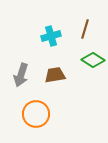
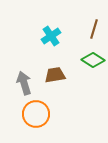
brown line: moved 9 px right
cyan cross: rotated 18 degrees counterclockwise
gray arrow: moved 3 px right, 8 px down; rotated 145 degrees clockwise
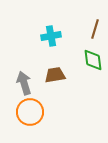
brown line: moved 1 px right
cyan cross: rotated 24 degrees clockwise
green diamond: rotated 50 degrees clockwise
orange circle: moved 6 px left, 2 px up
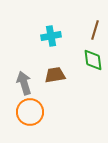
brown line: moved 1 px down
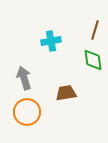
cyan cross: moved 5 px down
brown trapezoid: moved 11 px right, 18 px down
gray arrow: moved 5 px up
orange circle: moved 3 px left
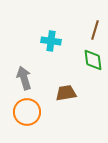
cyan cross: rotated 18 degrees clockwise
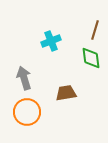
cyan cross: rotated 30 degrees counterclockwise
green diamond: moved 2 px left, 2 px up
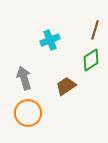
cyan cross: moved 1 px left, 1 px up
green diamond: moved 2 px down; rotated 65 degrees clockwise
brown trapezoid: moved 7 px up; rotated 25 degrees counterclockwise
orange circle: moved 1 px right, 1 px down
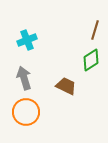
cyan cross: moved 23 px left
brown trapezoid: rotated 60 degrees clockwise
orange circle: moved 2 px left, 1 px up
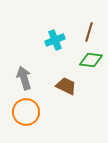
brown line: moved 6 px left, 2 px down
cyan cross: moved 28 px right
green diamond: rotated 40 degrees clockwise
